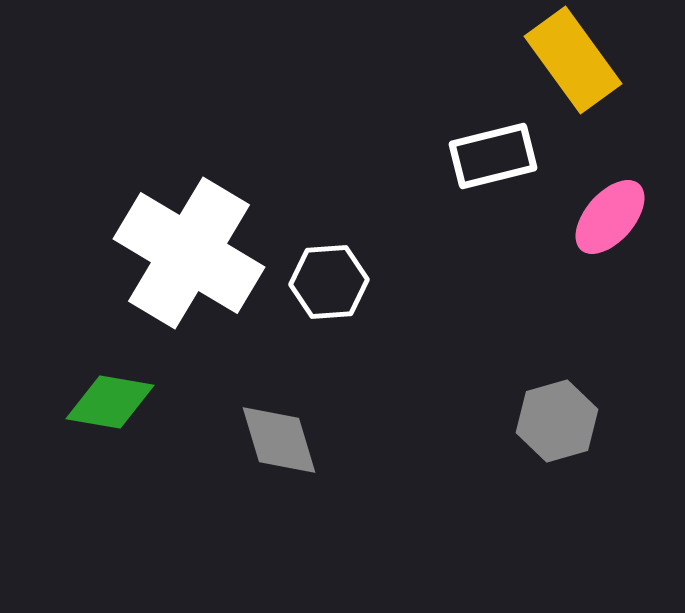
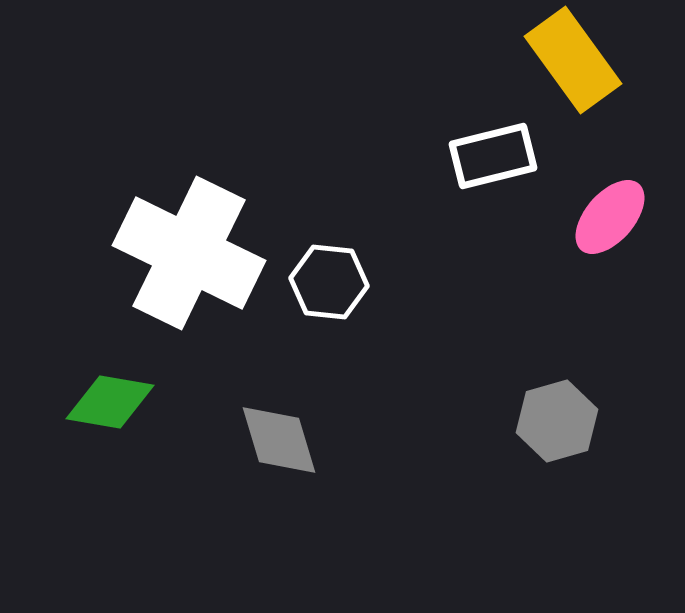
white cross: rotated 5 degrees counterclockwise
white hexagon: rotated 10 degrees clockwise
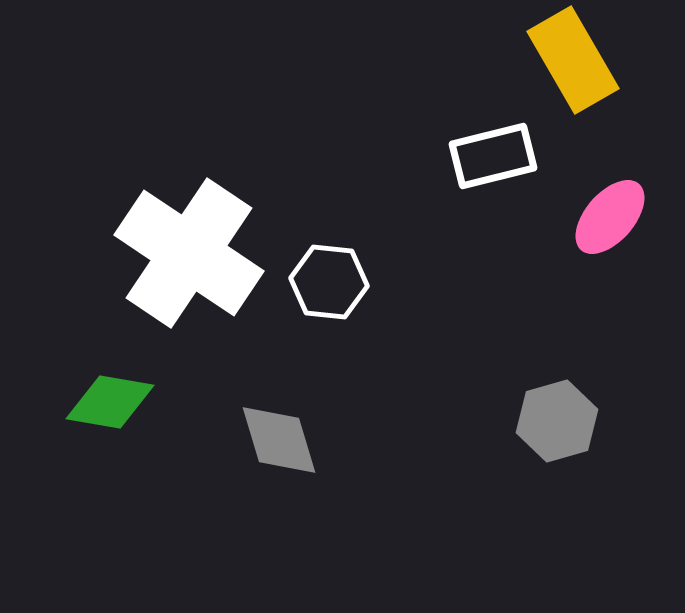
yellow rectangle: rotated 6 degrees clockwise
white cross: rotated 8 degrees clockwise
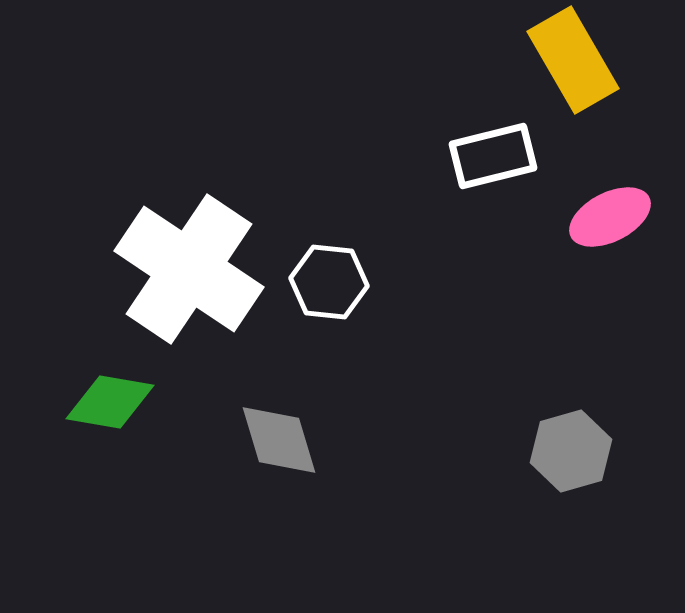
pink ellipse: rotated 22 degrees clockwise
white cross: moved 16 px down
gray hexagon: moved 14 px right, 30 px down
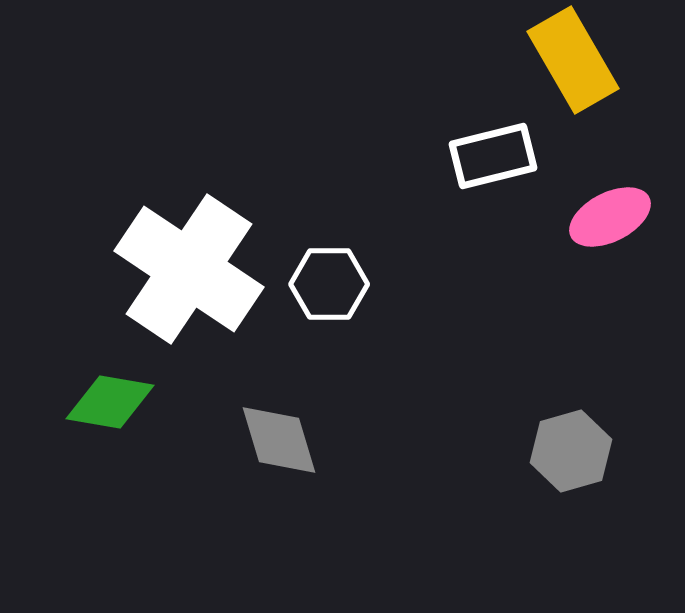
white hexagon: moved 2 px down; rotated 6 degrees counterclockwise
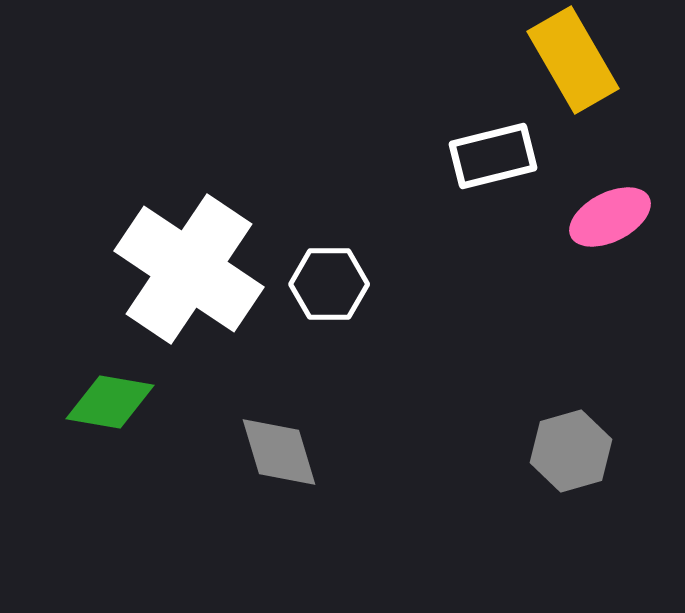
gray diamond: moved 12 px down
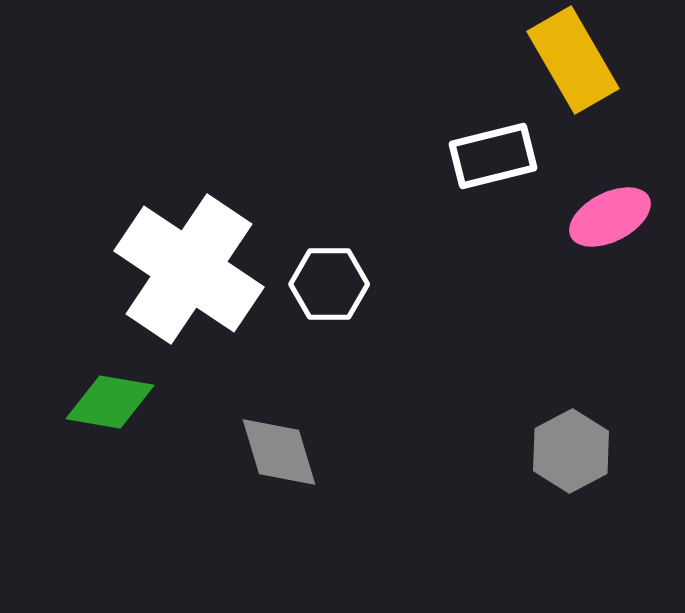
gray hexagon: rotated 12 degrees counterclockwise
